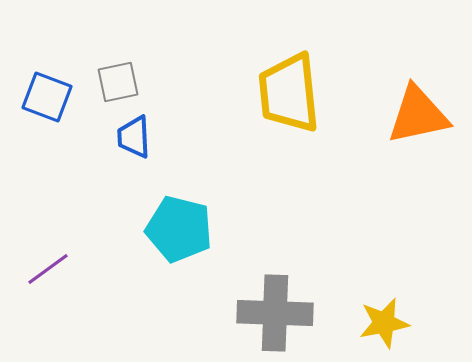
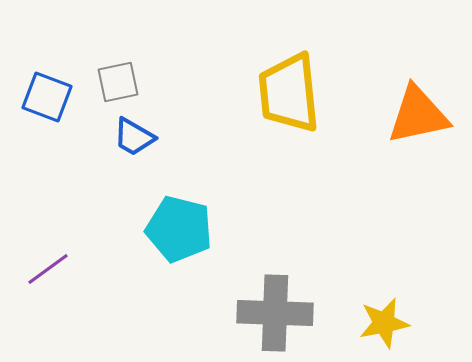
blue trapezoid: rotated 57 degrees counterclockwise
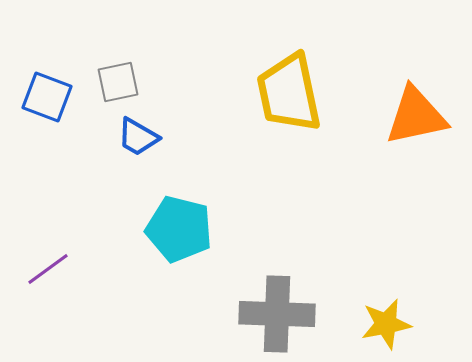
yellow trapezoid: rotated 6 degrees counterclockwise
orange triangle: moved 2 px left, 1 px down
blue trapezoid: moved 4 px right
gray cross: moved 2 px right, 1 px down
yellow star: moved 2 px right, 1 px down
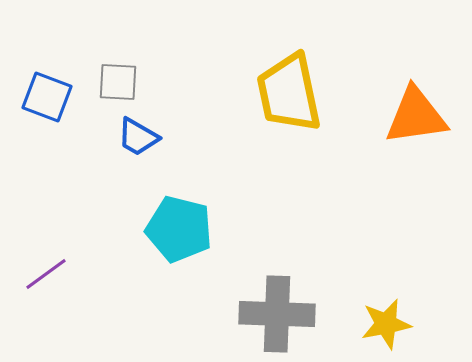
gray square: rotated 15 degrees clockwise
orange triangle: rotated 4 degrees clockwise
purple line: moved 2 px left, 5 px down
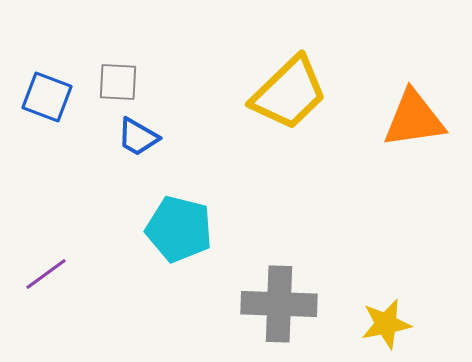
yellow trapezoid: rotated 122 degrees counterclockwise
orange triangle: moved 2 px left, 3 px down
gray cross: moved 2 px right, 10 px up
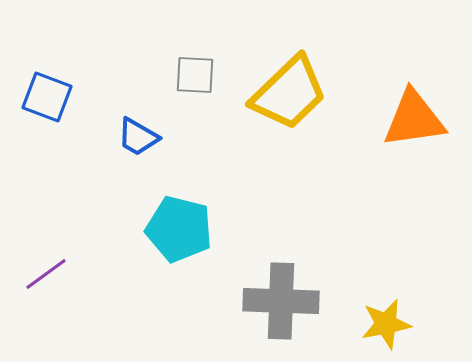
gray square: moved 77 px right, 7 px up
gray cross: moved 2 px right, 3 px up
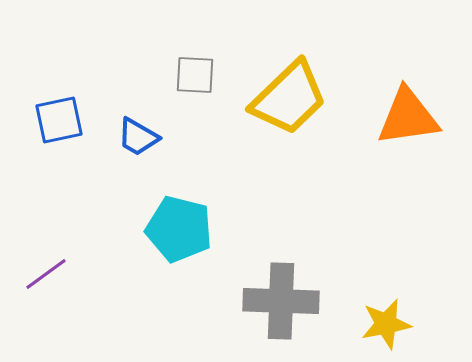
yellow trapezoid: moved 5 px down
blue square: moved 12 px right, 23 px down; rotated 33 degrees counterclockwise
orange triangle: moved 6 px left, 2 px up
